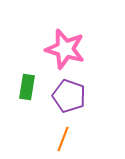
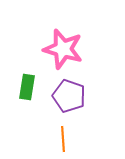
pink star: moved 2 px left
orange line: rotated 25 degrees counterclockwise
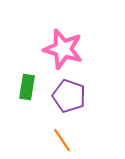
orange line: moved 1 px left, 1 px down; rotated 30 degrees counterclockwise
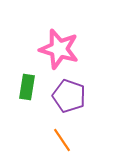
pink star: moved 4 px left
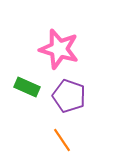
green rectangle: rotated 75 degrees counterclockwise
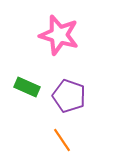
pink star: moved 14 px up
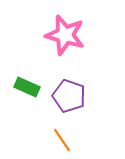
pink star: moved 6 px right
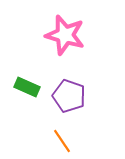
orange line: moved 1 px down
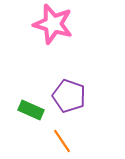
pink star: moved 12 px left, 11 px up
green rectangle: moved 4 px right, 23 px down
